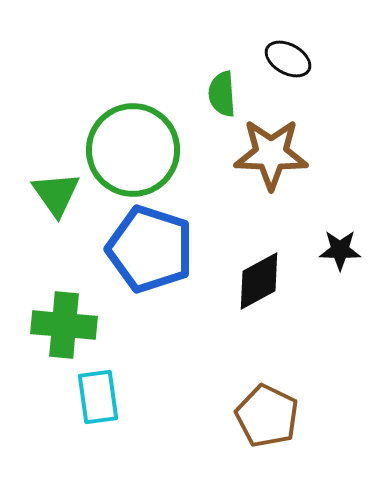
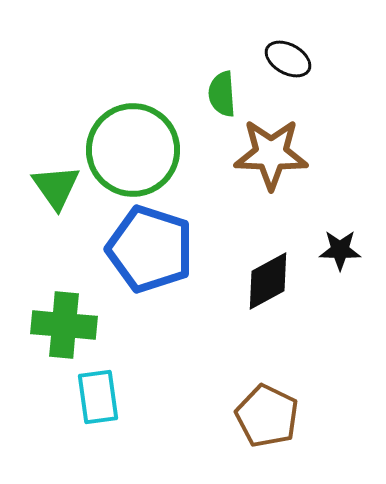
green triangle: moved 7 px up
black diamond: moved 9 px right
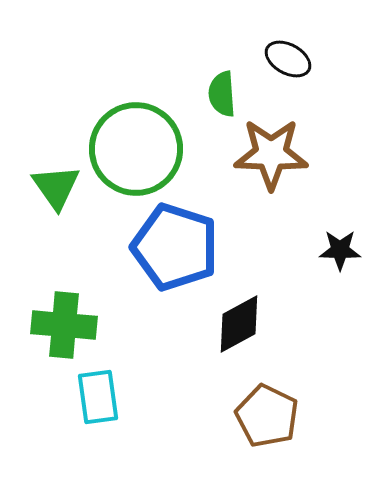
green circle: moved 3 px right, 1 px up
blue pentagon: moved 25 px right, 2 px up
black diamond: moved 29 px left, 43 px down
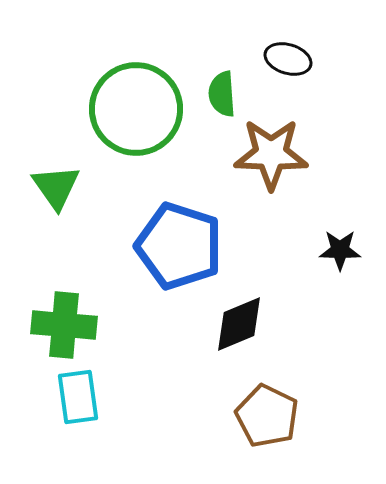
black ellipse: rotated 12 degrees counterclockwise
green circle: moved 40 px up
blue pentagon: moved 4 px right, 1 px up
black diamond: rotated 6 degrees clockwise
cyan rectangle: moved 20 px left
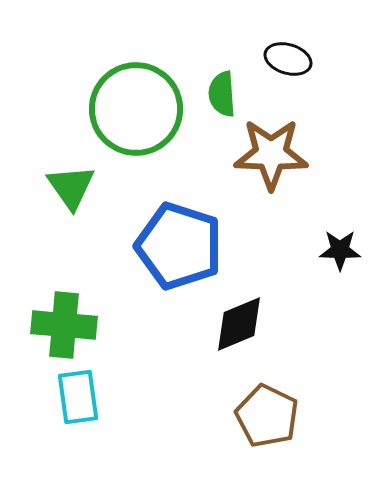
green triangle: moved 15 px right
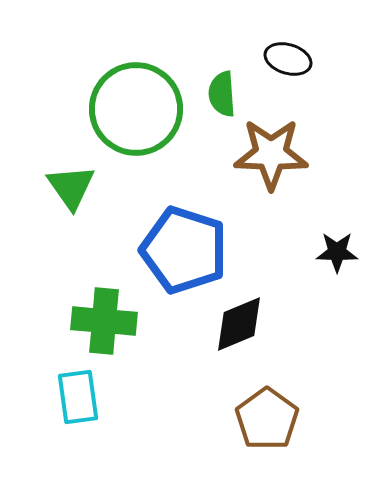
blue pentagon: moved 5 px right, 4 px down
black star: moved 3 px left, 2 px down
green cross: moved 40 px right, 4 px up
brown pentagon: moved 3 px down; rotated 10 degrees clockwise
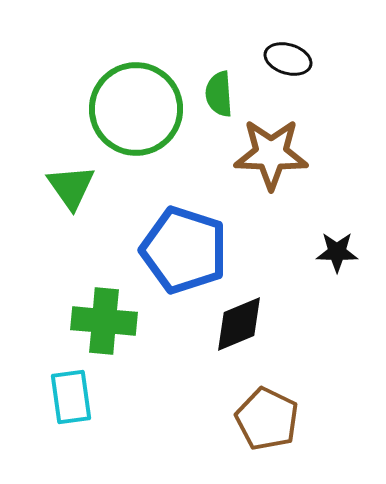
green semicircle: moved 3 px left
cyan rectangle: moved 7 px left
brown pentagon: rotated 10 degrees counterclockwise
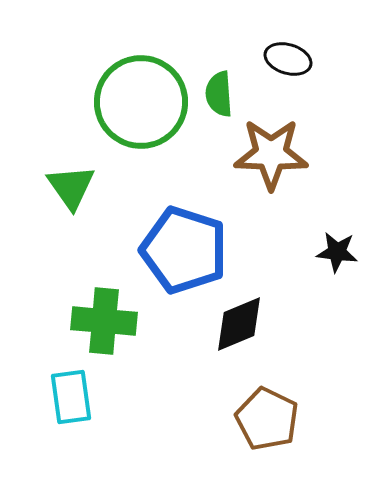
green circle: moved 5 px right, 7 px up
black star: rotated 6 degrees clockwise
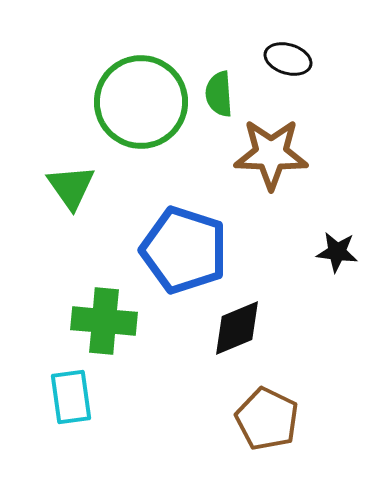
black diamond: moved 2 px left, 4 px down
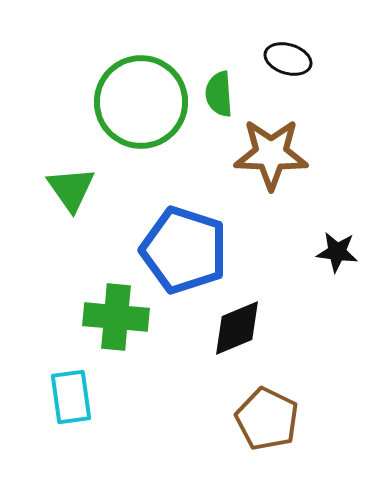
green triangle: moved 2 px down
green cross: moved 12 px right, 4 px up
